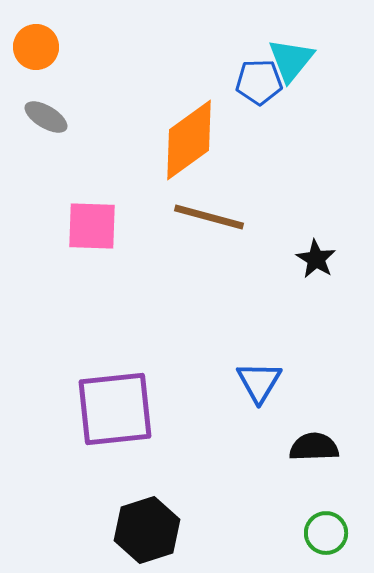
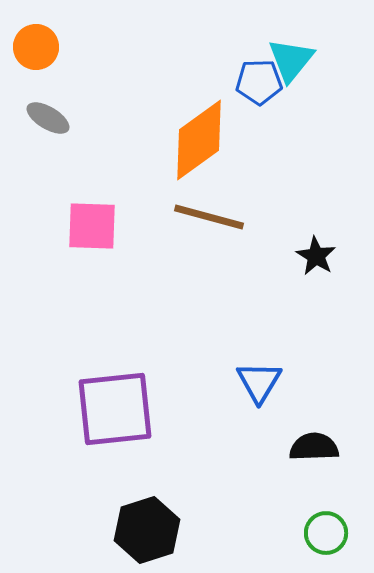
gray ellipse: moved 2 px right, 1 px down
orange diamond: moved 10 px right
black star: moved 3 px up
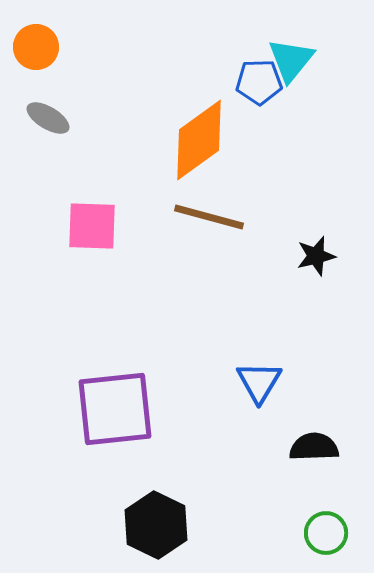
black star: rotated 27 degrees clockwise
black hexagon: moved 9 px right, 5 px up; rotated 16 degrees counterclockwise
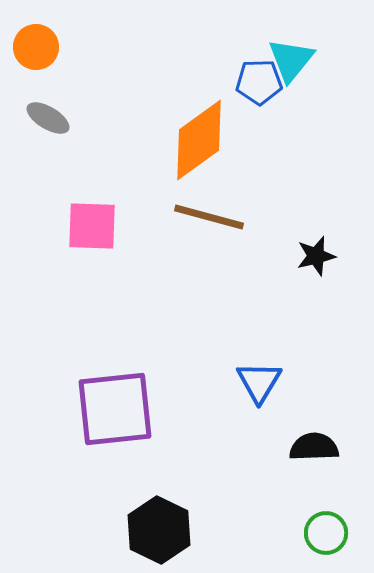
black hexagon: moved 3 px right, 5 px down
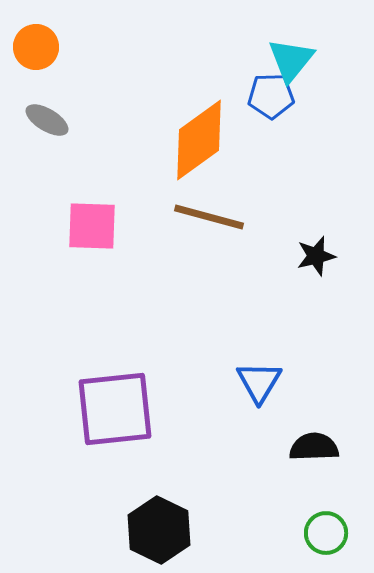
blue pentagon: moved 12 px right, 14 px down
gray ellipse: moved 1 px left, 2 px down
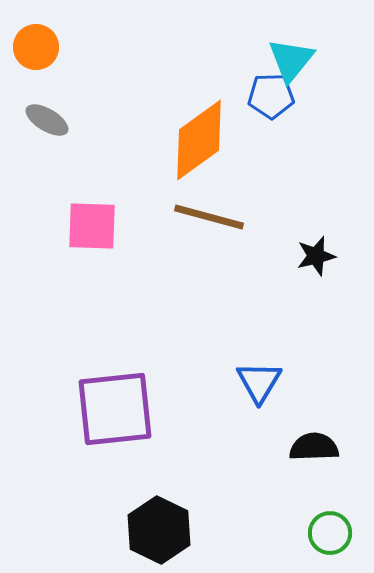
green circle: moved 4 px right
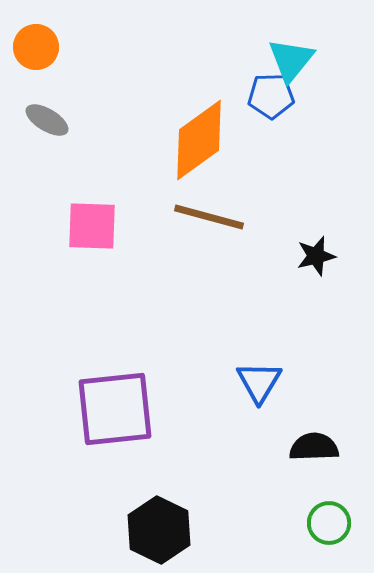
green circle: moved 1 px left, 10 px up
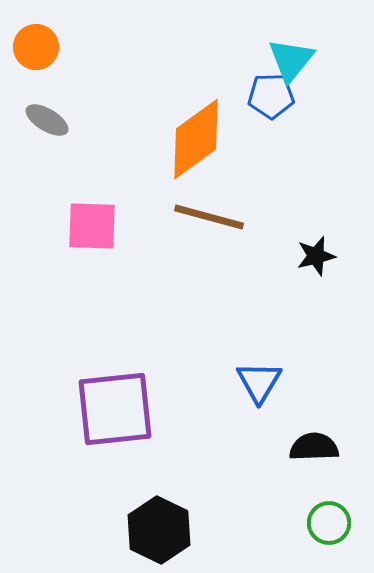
orange diamond: moved 3 px left, 1 px up
